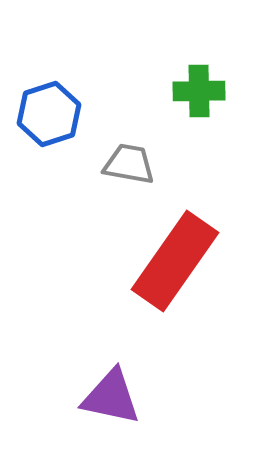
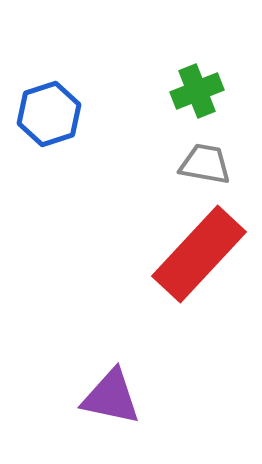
green cross: moved 2 px left; rotated 21 degrees counterclockwise
gray trapezoid: moved 76 px right
red rectangle: moved 24 px right, 7 px up; rotated 8 degrees clockwise
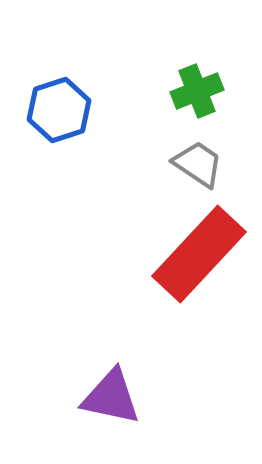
blue hexagon: moved 10 px right, 4 px up
gray trapezoid: moved 7 px left; rotated 24 degrees clockwise
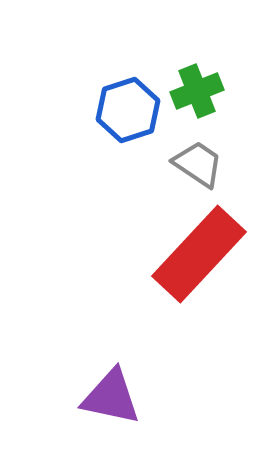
blue hexagon: moved 69 px right
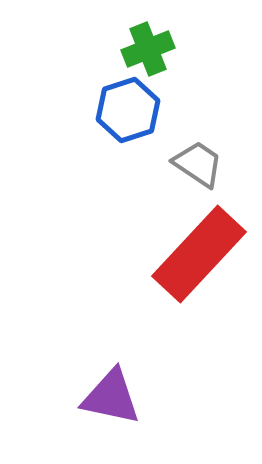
green cross: moved 49 px left, 42 px up
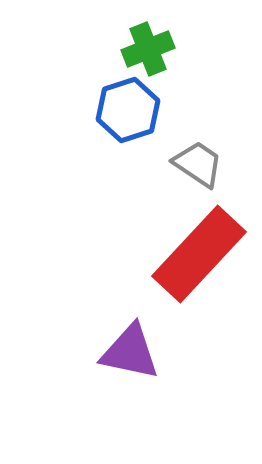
purple triangle: moved 19 px right, 45 px up
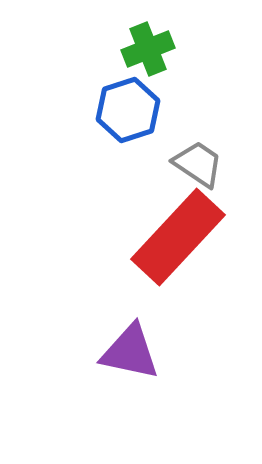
red rectangle: moved 21 px left, 17 px up
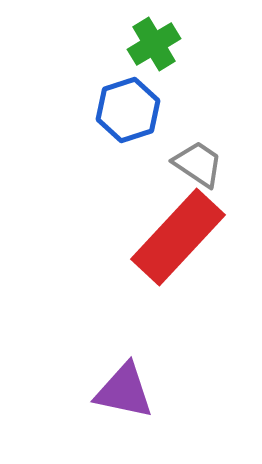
green cross: moved 6 px right, 5 px up; rotated 9 degrees counterclockwise
purple triangle: moved 6 px left, 39 px down
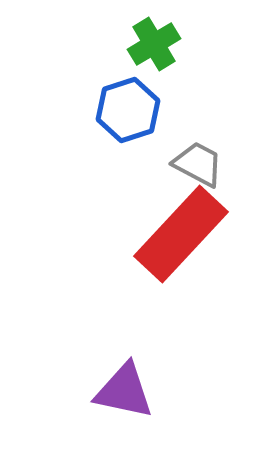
gray trapezoid: rotated 6 degrees counterclockwise
red rectangle: moved 3 px right, 3 px up
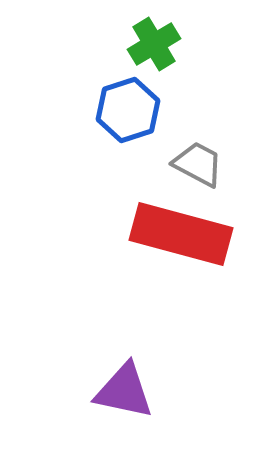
red rectangle: rotated 62 degrees clockwise
